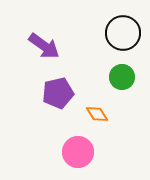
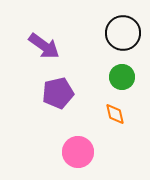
orange diamond: moved 18 px right; rotated 20 degrees clockwise
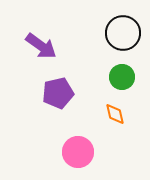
purple arrow: moved 3 px left
